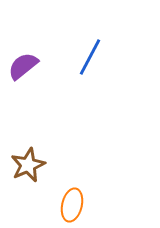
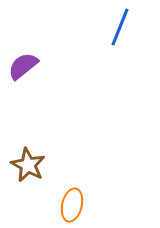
blue line: moved 30 px right, 30 px up; rotated 6 degrees counterclockwise
brown star: rotated 20 degrees counterclockwise
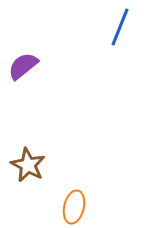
orange ellipse: moved 2 px right, 2 px down
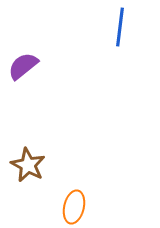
blue line: rotated 15 degrees counterclockwise
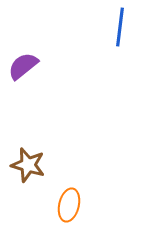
brown star: rotated 12 degrees counterclockwise
orange ellipse: moved 5 px left, 2 px up
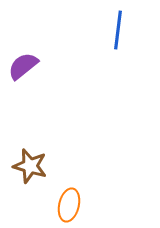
blue line: moved 2 px left, 3 px down
brown star: moved 2 px right, 1 px down
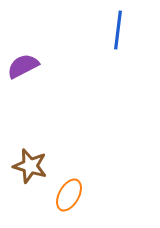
purple semicircle: rotated 12 degrees clockwise
orange ellipse: moved 10 px up; rotated 16 degrees clockwise
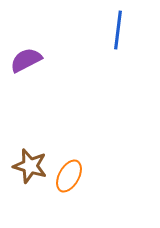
purple semicircle: moved 3 px right, 6 px up
orange ellipse: moved 19 px up
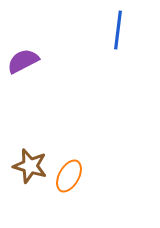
purple semicircle: moved 3 px left, 1 px down
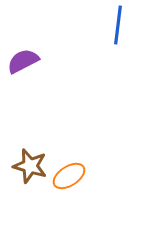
blue line: moved 5 px up
orange ellipse: rotated 28 degrees clockwise
